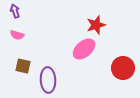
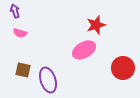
pink semicircle: moved 3 px right, 2 px up
pink ellipse: moved 1 px down; rotated 10 degrees clockwise
brown square: moved 4 px down
purple ellipse: rotated 15 degrees counterclockwise
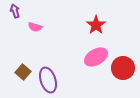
red star: rotated 18 degrees counterclockwise
pink semicircle: moved 15 px right, 6 px up
pink ellipse: moved 12 px right, 7 px down
brown square: moved 2 px down; rotated 28 degrees clockwise
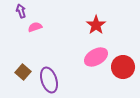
purple arrow: moved 6 px right
pink semicircle: rotated 144 degrees clockwise
red circle: moved 1 px up
purple ellipse: moved 1 px right
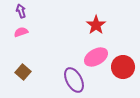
pink semicircle: moved 14 px left, 5 px down
purple ellipse: moved 25 px right; rotated 10 degrees counterclockwise
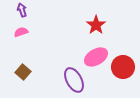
purple arrow: moved 1 px right, 1 px up
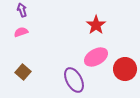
red circle: moved 2 px right, 2 px down
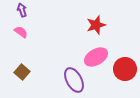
red star: rotated 18 degrees clockwise
pink semicircle: rotated 56 degrees clockwise
brown square: moved 1 px left
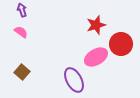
red circle: moved 4 px left, 25 px up
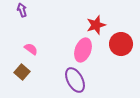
pink semicircle: moved 10 px right, 17 px down
pink ellipse: moved 13 px left, 7 px up; rotated 40 degrees counterclockwise
purple ellipse: moved 1 px right
